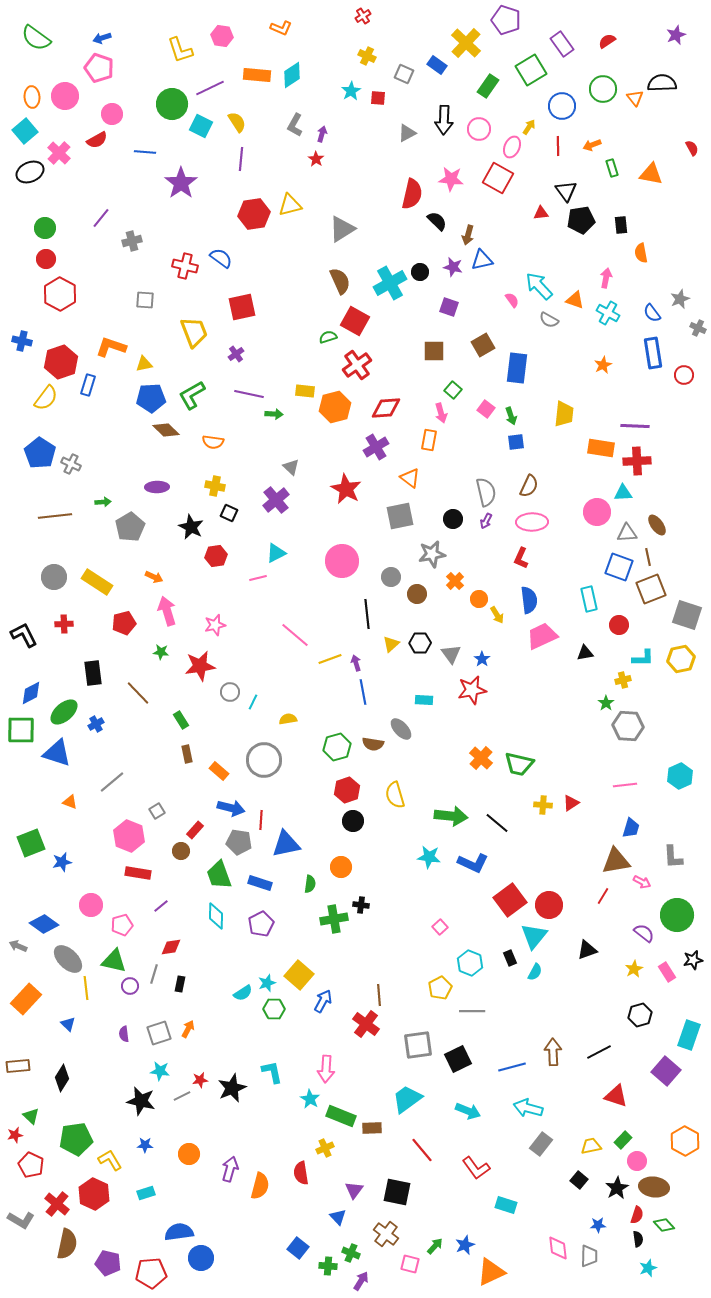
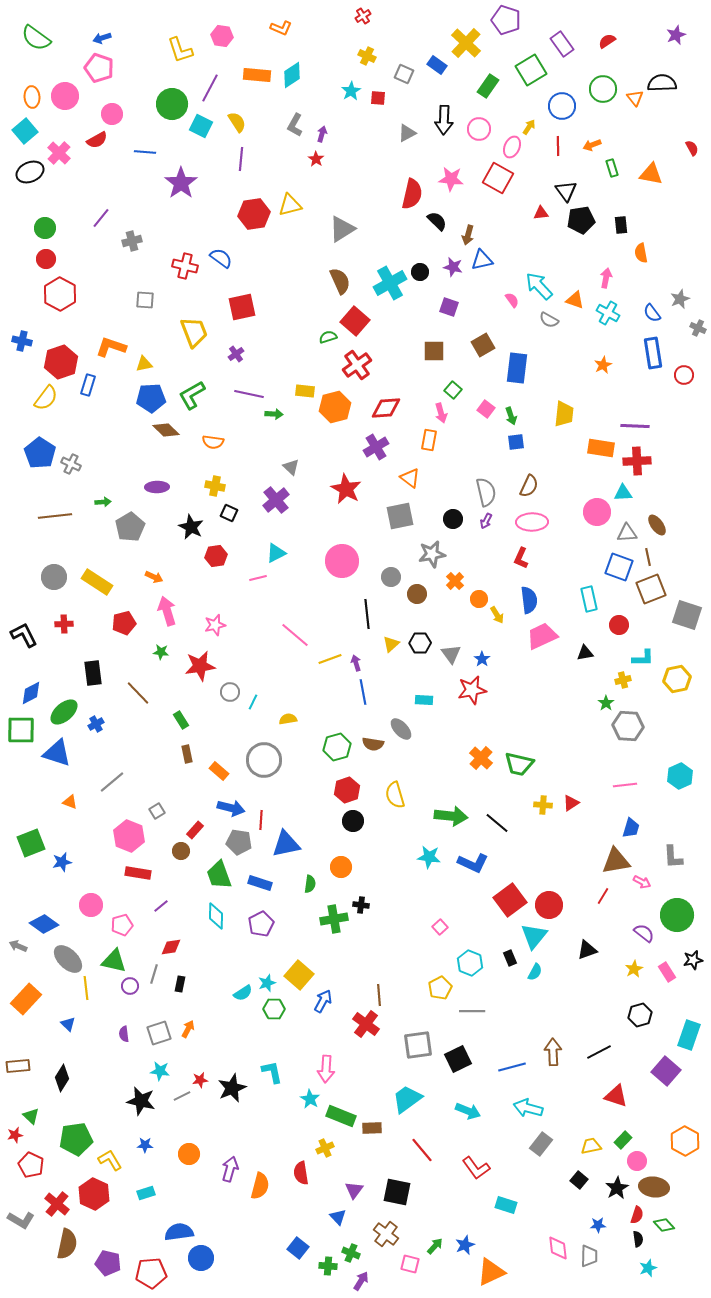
purple line at (210, 88): rotated 36 degrees counterclockwise
red square at (355, 321): rotated 12 degrees clockwise
yellow hexagon at (681, 659): moved 4 px left, 20 px down
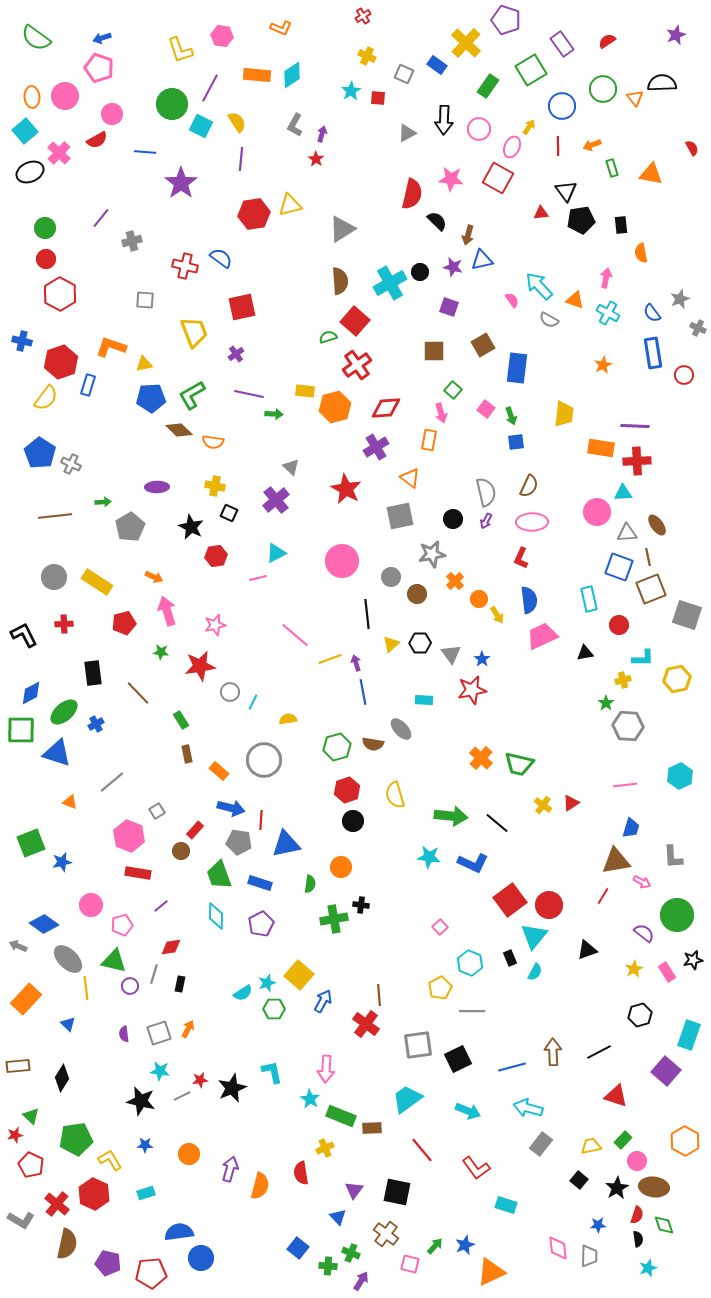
brown semicircle at (340, 281): rotated 20 degrees clockwise
brown diamond at (166, 430): moved 13 px right
yellow cross at (543, 805): rotated 30 degrees clockwise
green diamond at (664, 1225): rotated 25 degrees clockwise
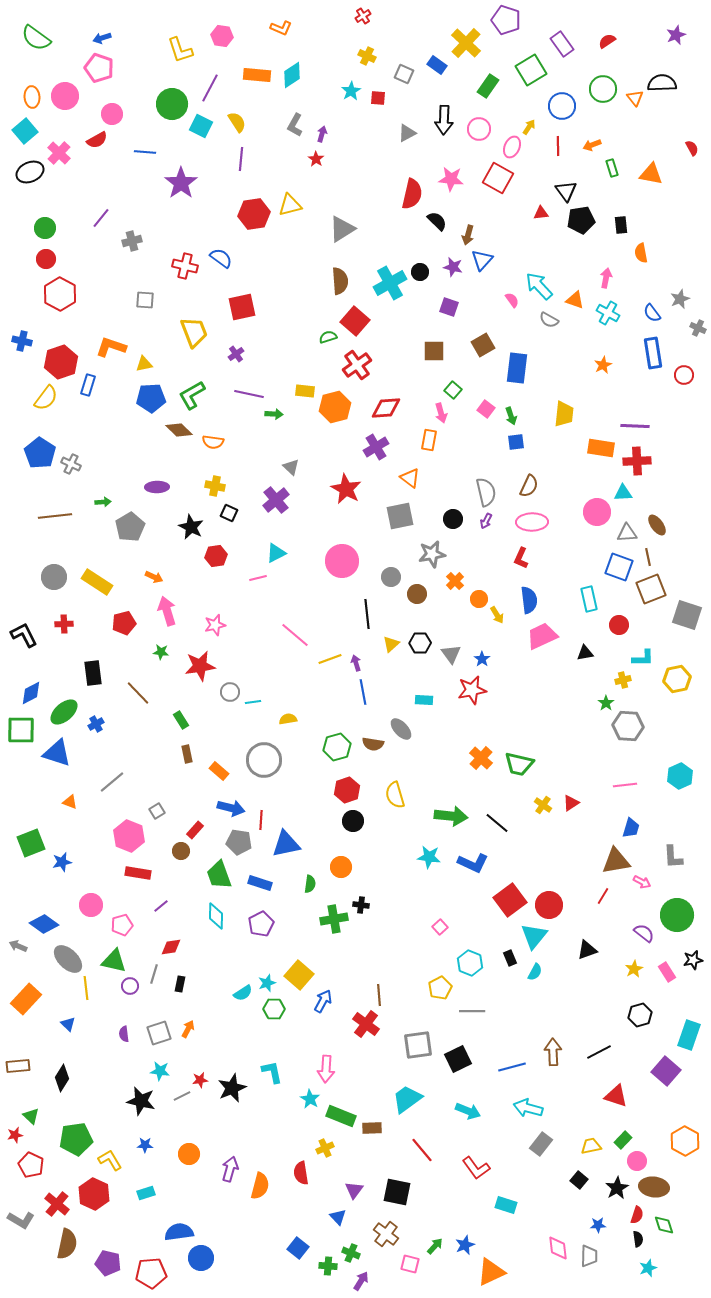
blue triangle at (482, 260): rotated 35 degrees counterclockwise
cyan line at (253, 702): rotated 56 degrees clockwise
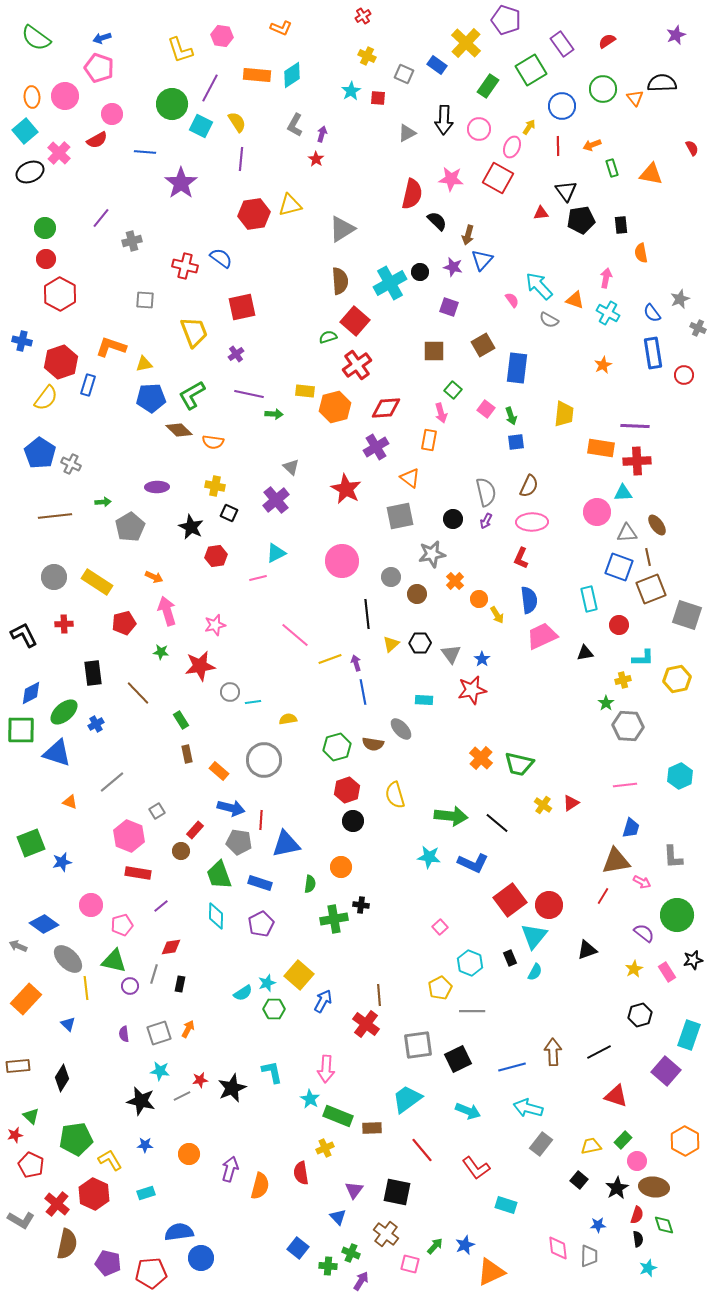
green rectangle at (341, 1116): moved 3 px left
